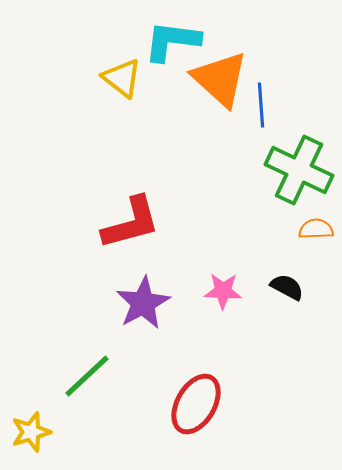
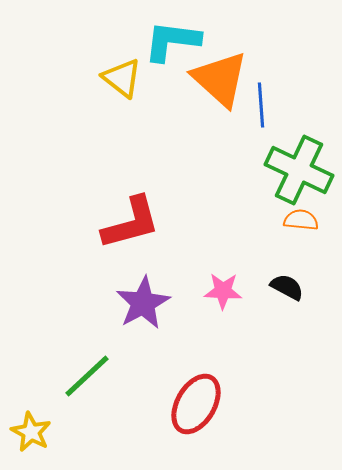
orange semicircle: moved 15 px left, 9 px up; rotated 8 degrees clockwise
yellow star: rotated 27 degrees counterclockwise
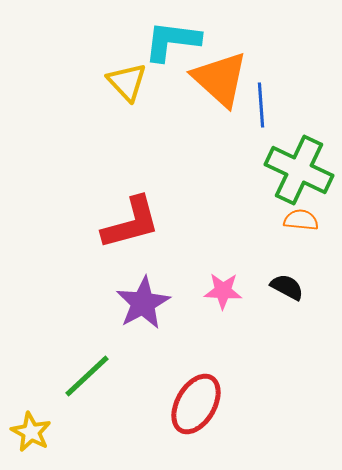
yellow triangle: moved 5 px right, 4 px down; rotated 9 degrees clockwise
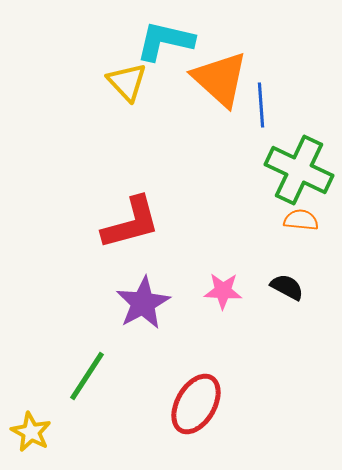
cyan L-shape: moved 7 px left; rotated 6 degrees clockwise
green line: rotated 14 degrees counterclockwise
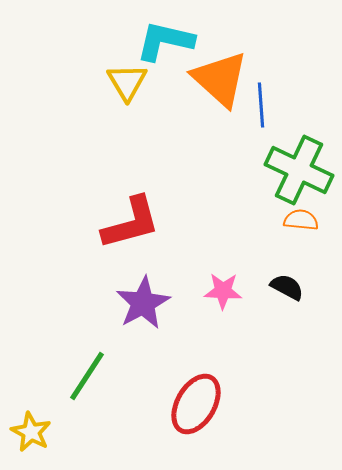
yellow triangle: rotated 12 degrees clockwise
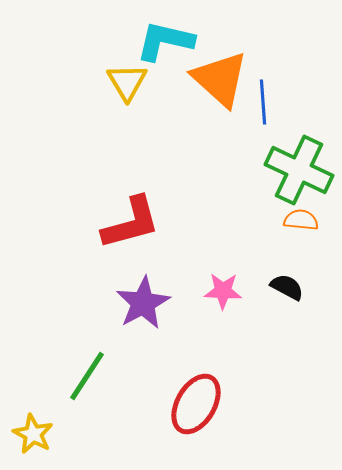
blue line: moved 2 px right, 3 px up
yellow star: moved 2 px right, 2 px down
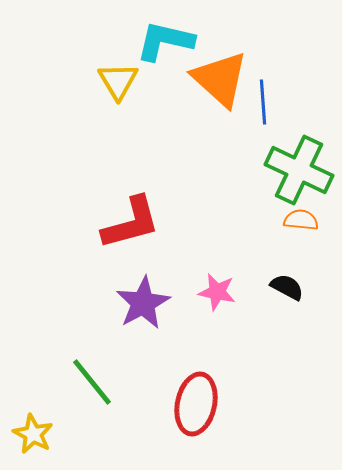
yellow triangle: moved 9 px left, 1 px up
pink star: moved 6 px left, 1 px down; rotated 9 degrees clockwise
green line: moved 5 px right, 6 px down; rotated 72 degrees counterclockwise
red ellipse: rotated 18 degrees counterclockwise
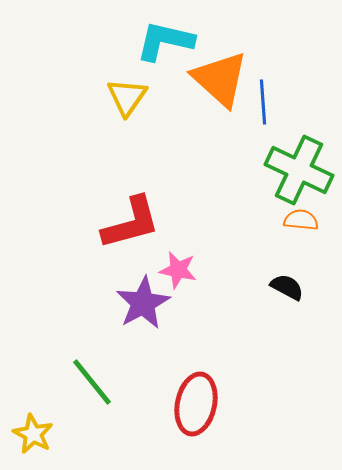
yellow triangle: moved 9 px right, 16 px down; rotated 6 degrees clockwise
pink star: moved 39 px left, 22 px up
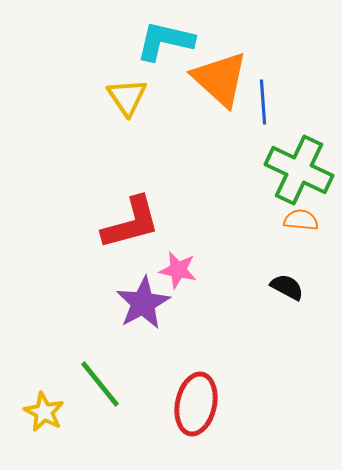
yellow triangle: rotated 9 degrees counterclockwise
green line: moved 8 px right, 2 px down
yellow star: moved 11 px right, 22 px up
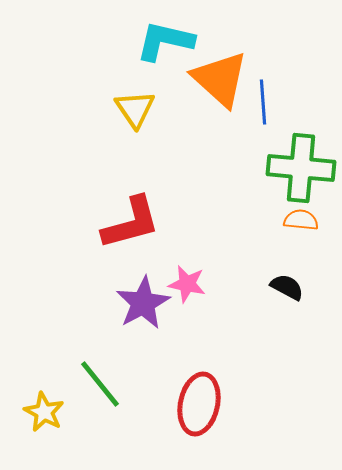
yellow triangle: moved 8 px right, 12 px down
green cross: moved 2 px right, 2 px up; rotated 20 degrees counterclockwise
pink star: moved 9 px right, 14 px down
red ellipse: moved 3 px right
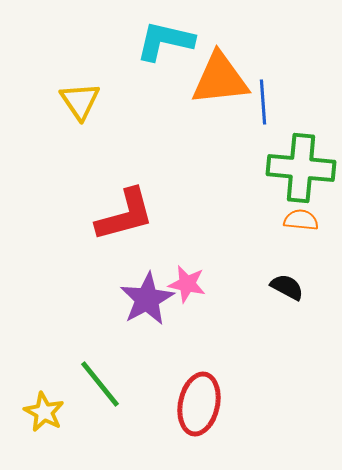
orange triangle: rotated 48 degrees counterclockwise
yellow triangle: moved 55 px left, 8 px up
red L-shape: moved 6 px left, 8 px up
purple star: moved 4 px right, 4 px up
